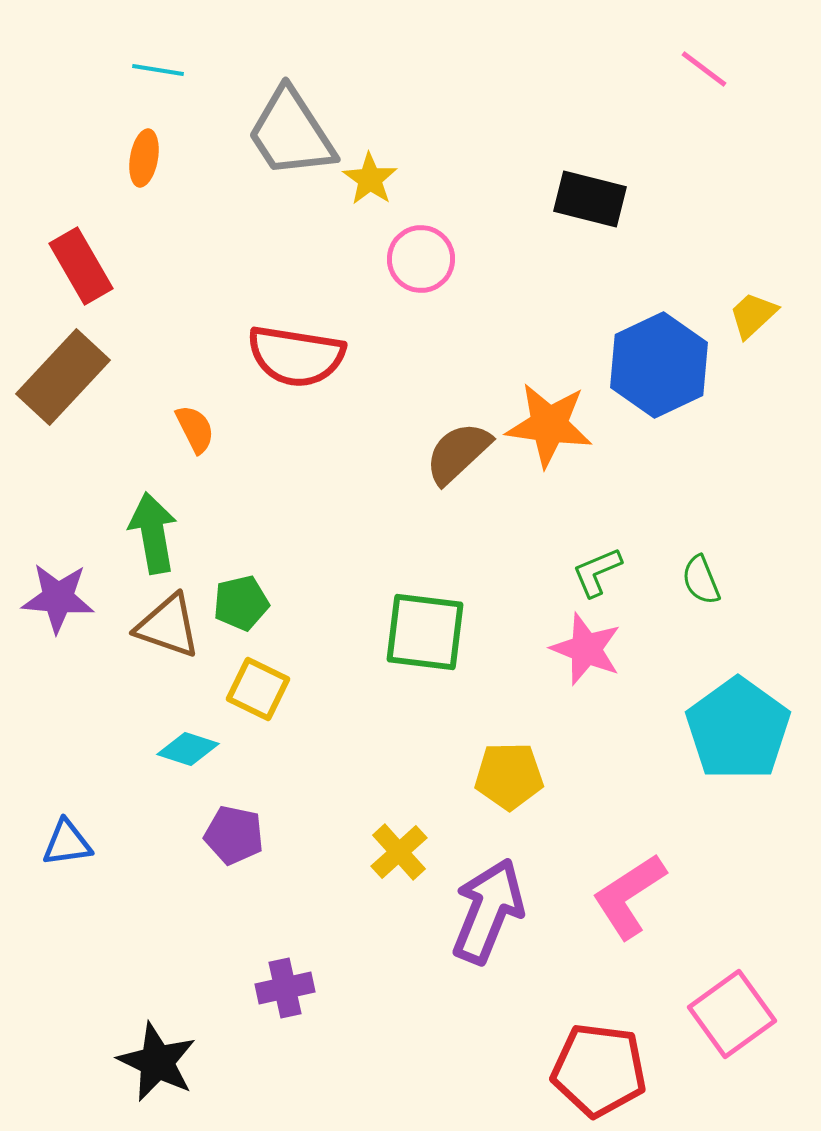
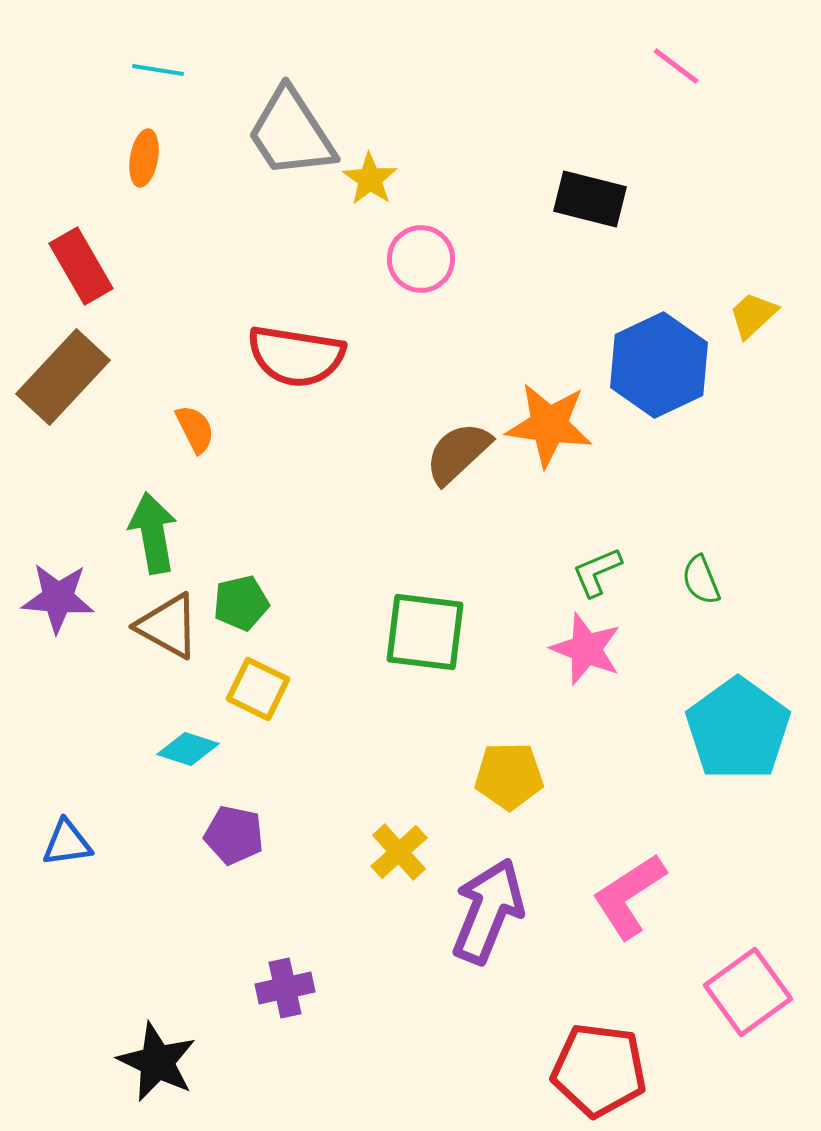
pink line: moved 28 px left, 3 px up
brown triangle: rotated 10 degrees clockwise
pink square: moved 16 px right, 22 px up
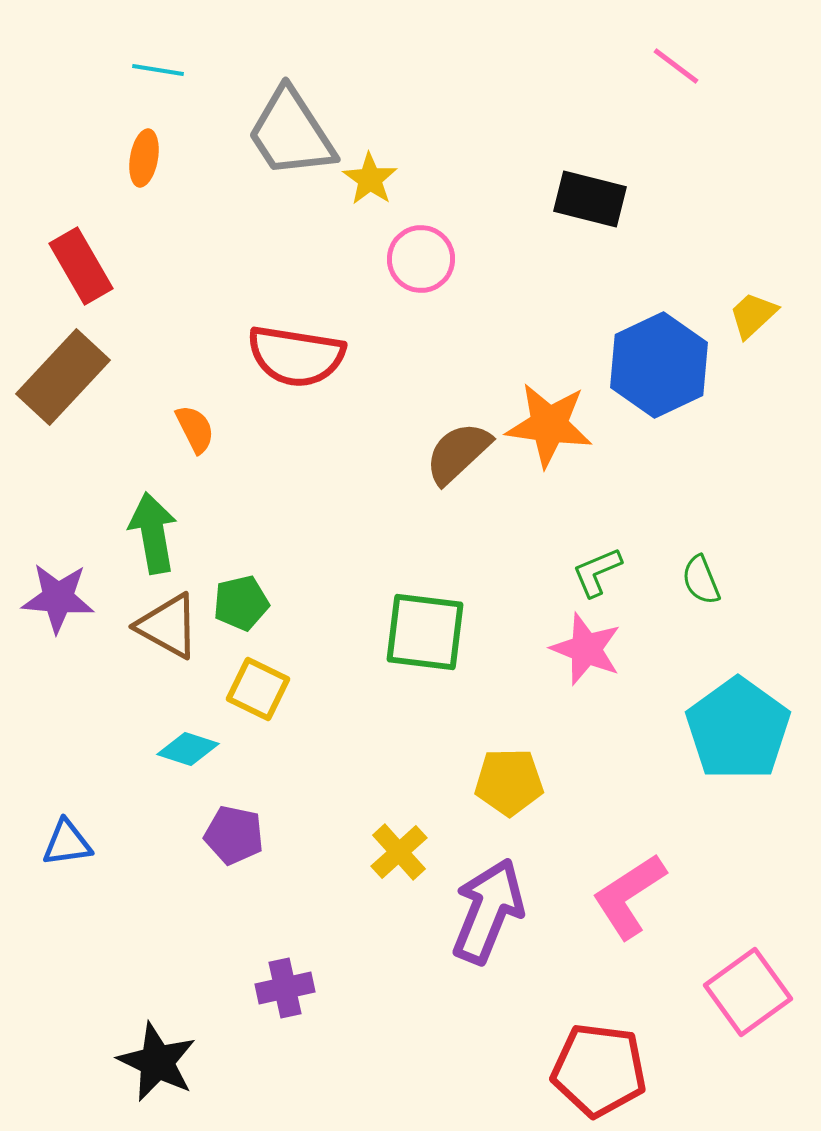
yellow pentagon: moved 6 px down
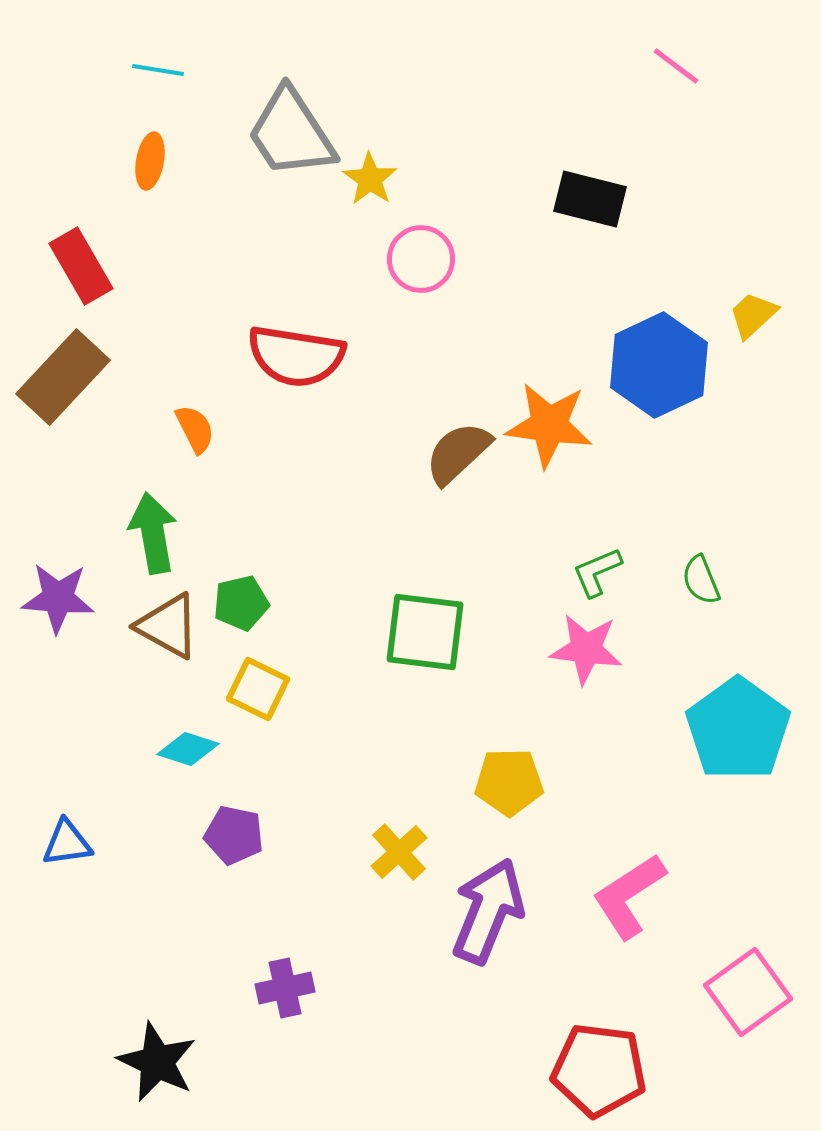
orange ellipse: moved 6 px right, 3 px down
pink star: rotated 14 degrees counterclockwise
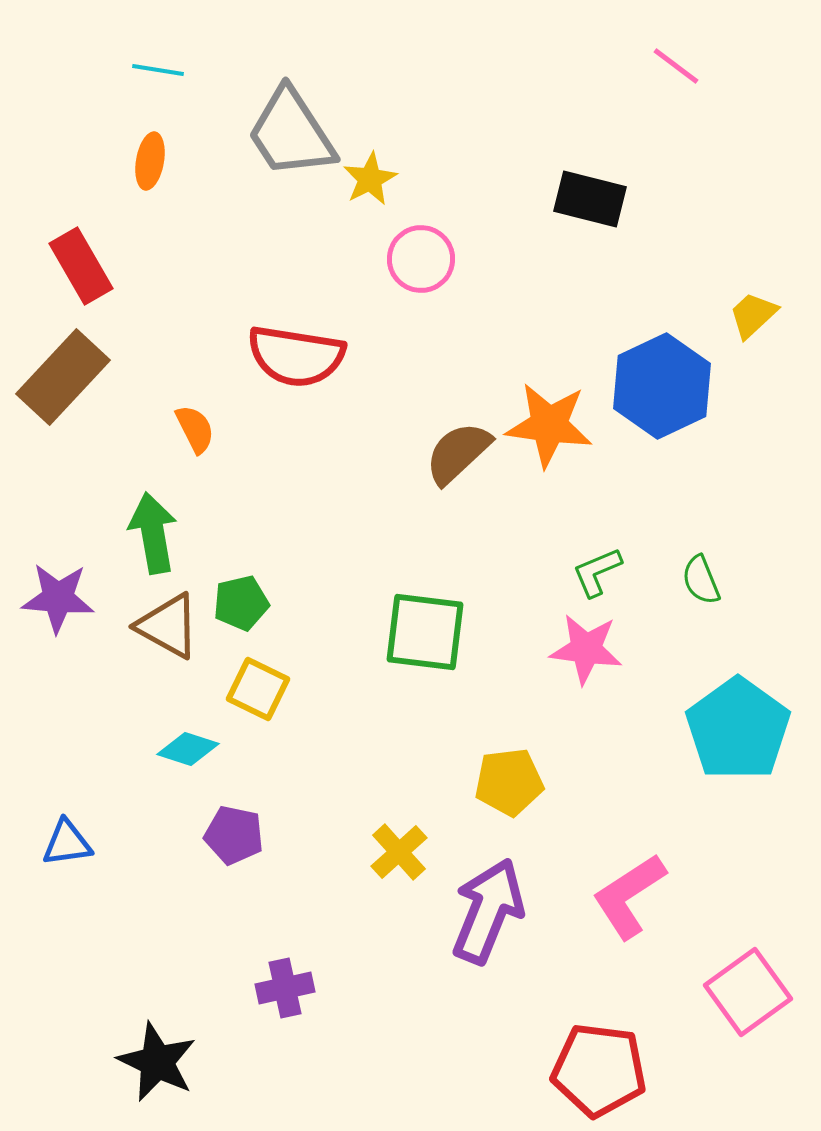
yellow star: rotated 10 degrees clockwise
blue hexagon: moved 3 px right, 21 px down
yellow pentagon: rotated 6 degrees counterclockwise
